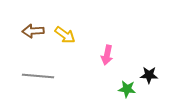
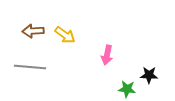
gray line: moved 8 px left, 9 px up
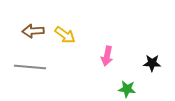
pink arrow: moved 1 px down
black star: moved 3 px right, 12 px up
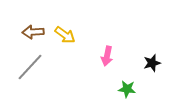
brown arrow: moved 1 px down
black star: rotated 18 degrees counterclockwise
gray line: rotated 52 degrees counterclockwise
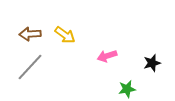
brown arrow: moved 3 px left, 2 px down
pink arrow: rotated 60 degrees clockwise
green star: rotated 18 degrees counterclockwise
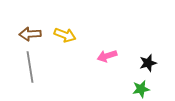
yellow arrow: rotated 15 degrees counterclockwise
black star: moved 4 px left
gray line: rotated 52 degrees counterclockwise
green star: moved 14 px right
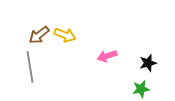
brown arrow: moved 9 px right, 1 px down; rotated 35 degrees counterclockwise
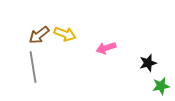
yellow arrow: moved 1 px up
pink arrow: moved 1 px left, 8 px up
gray line: moved 3 px right
green star: moved 20 px right, 3 px up
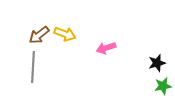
black star: moved 9 px right
gray line: rotated 12 degrees clockwise
green star: moved 2 px right
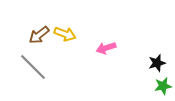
gray line: rotated 48 degrees counterclockwise
